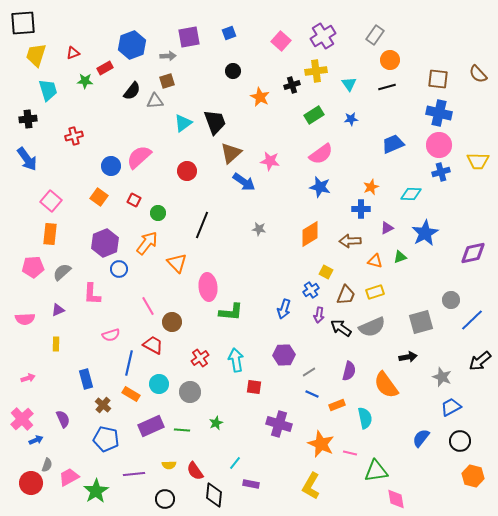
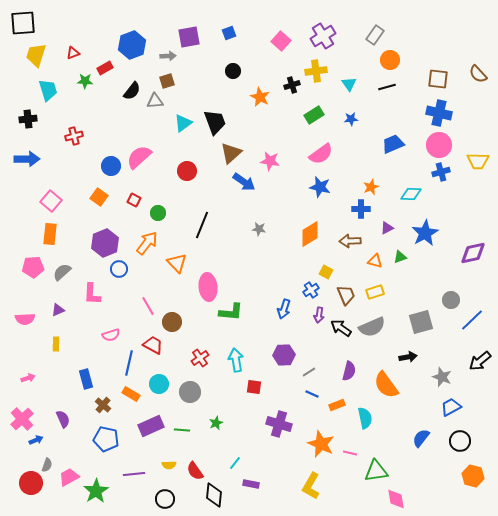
blue arrow at (27, 159): rotated 55 degrees counterclockwise
brown trapezoid at (346, 295): rotated 45 degrees counterclockwise
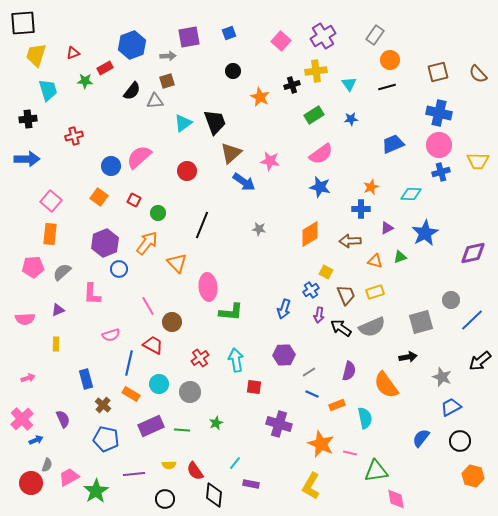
brown square at (438, 79): moved 7 px up; rotated 20 degrees counterclockwise
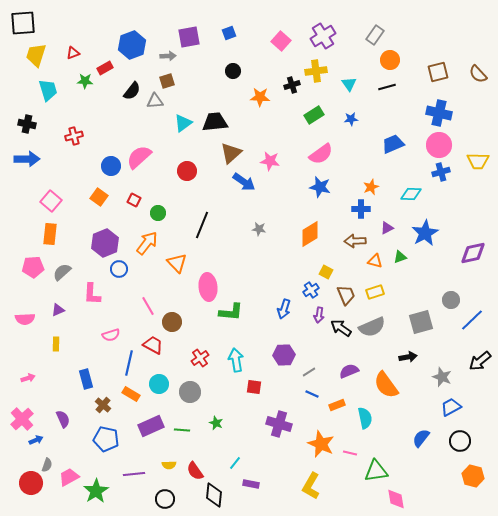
orange star at (260, 97): rotated 24 degrees counterclockwise
black cross at (28, 119): moved 1 px left, 5 px down; rotated 18 degrees clockwise
black trapezoid at (215, 122): rotated 76 degrees counterclockwise
brown arrow at (350, 241): moved 5 px right
purple semicircle at (349, 371): rotated 126 degrees counterclockwise
green star at (216, 423): rotated 24 degrees counterclockwise
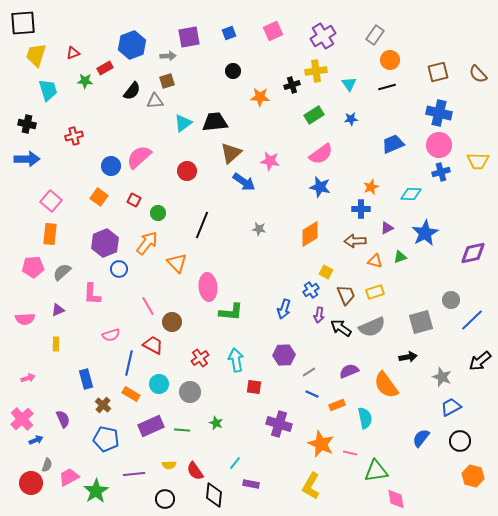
pink square at (281, 41): moved 8 px left, 10 px up; rotated 24 degrees clockwise
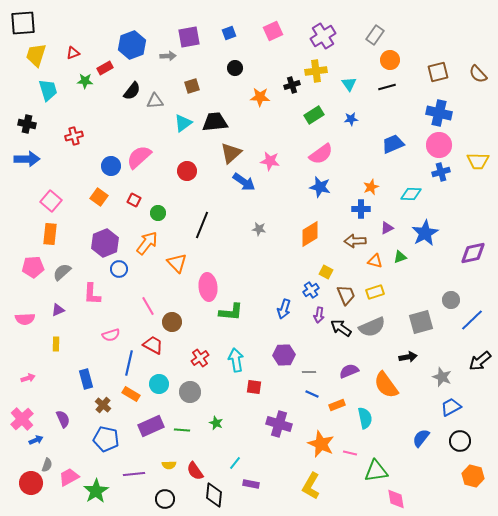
black circle at (233, 71): moved 2 px right, 3 px up
brown square at (167, 81): moved 25 px right, 5 px down
gray line at (309, 372): rotated 32 degrees clockwise
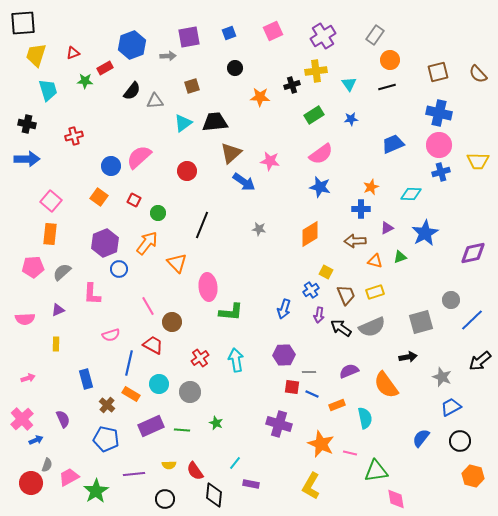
red square at (254, 387): moved 38 px right
brown cross at (103, 405): moved 4 px right
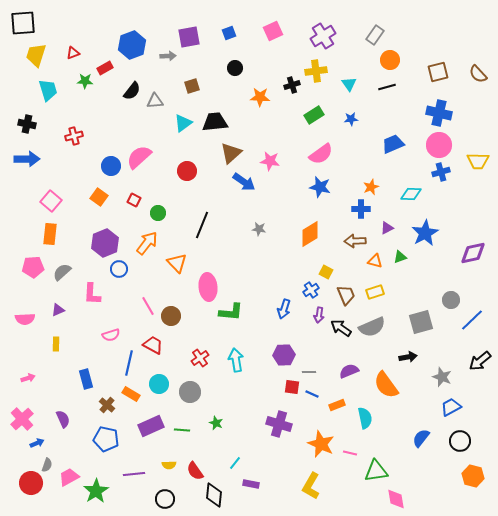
brown circle at (172, 322): moved 1 px left, 6 px up
blue arrow at (36, 440): moved 1 px right, 3 px down
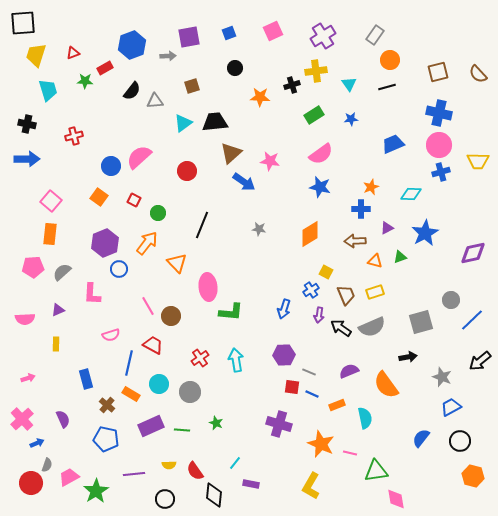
gray line at (309, 372): rotated 24 degrees clockwise
